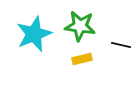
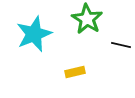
green star: moved 7 px right, 7 px up; rotated 24 degrees clockwise
yellow rectangle: moved 7 px left, 13 px down
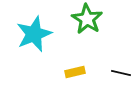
black line: moved 28 px down
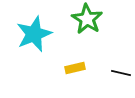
yellow rectangle: moved 4 px up
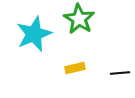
green star: moved 8 px left
black line: moved 1 px left; rotated 18 degrees counterclockwise
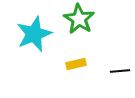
yellow rectangle: moved 1 px right, 4 px up
black line: moved 2 px up
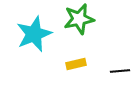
green star: rotated 28 degrees clockwise
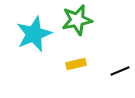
green star: moved 2 px left, 1 px down
black line: rotated 18 degrees counterclockwise
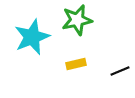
cyan star: moved 2 px left, 3 px down
